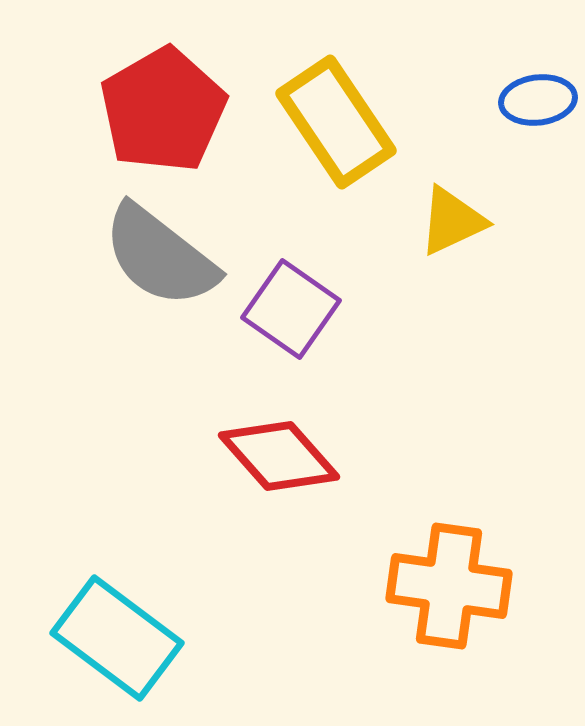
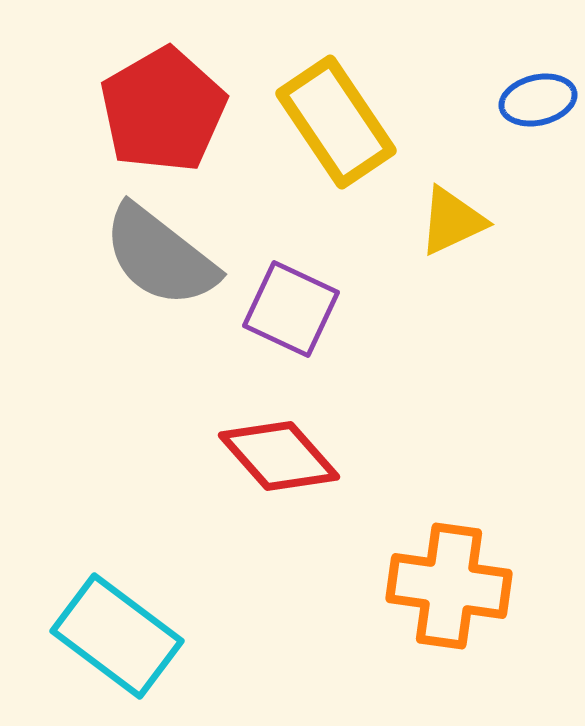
blue ellipse: rotated 6 degrees counterclockwise
purple square: rotated 10 degrees counterclockwise
cyan rectangle: moved 2 px up
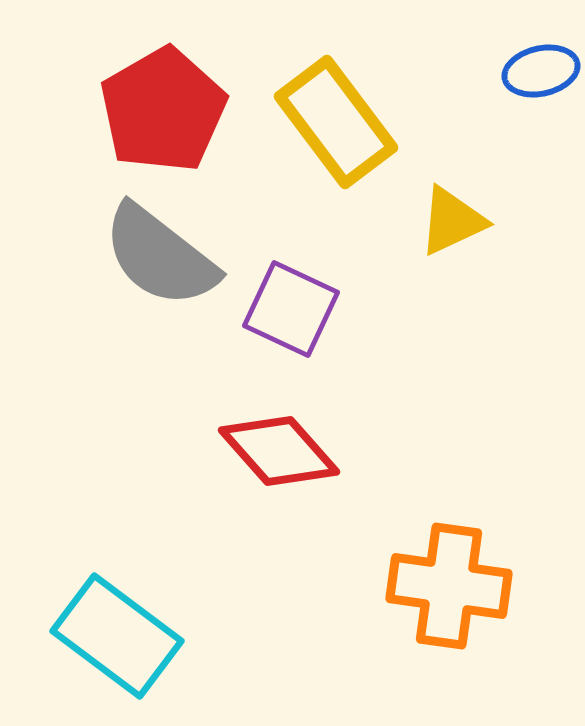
blue ellipse: moved 3 px right, 29 px up
yellow rectangle: rotated 3 degrees counterclockwise
red diamond: moved 5 px up
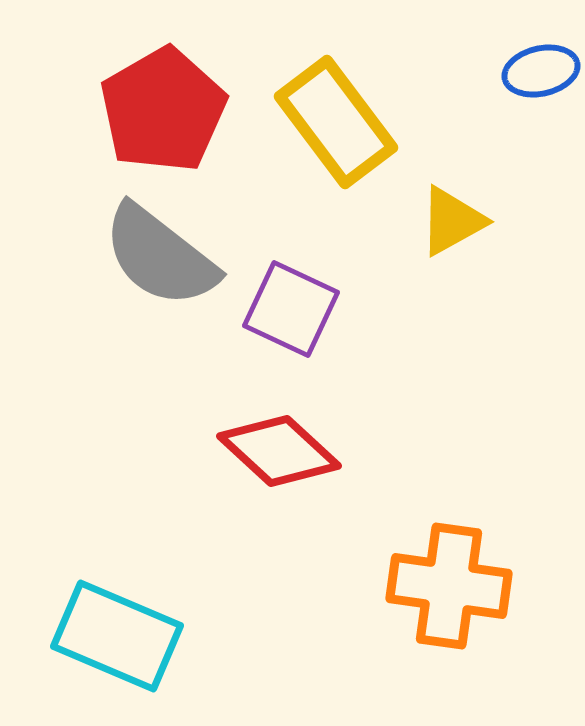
yellow triangle: rotated 4 degrees counterclockwise
red diamond: rotated 6 degrees counterclockwise
cyan rectangle: rotated 14 degrees counterclockwise
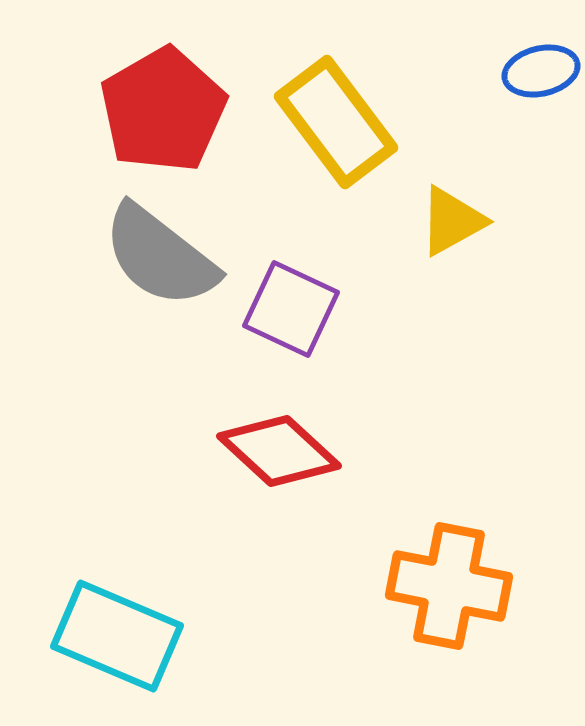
orange cross: rotated 3 degrees clockwise
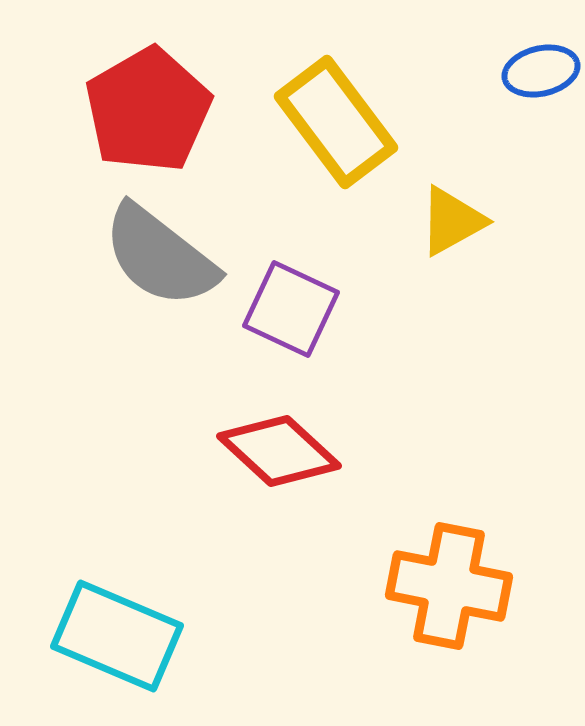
red pentagon: moved 15 px left
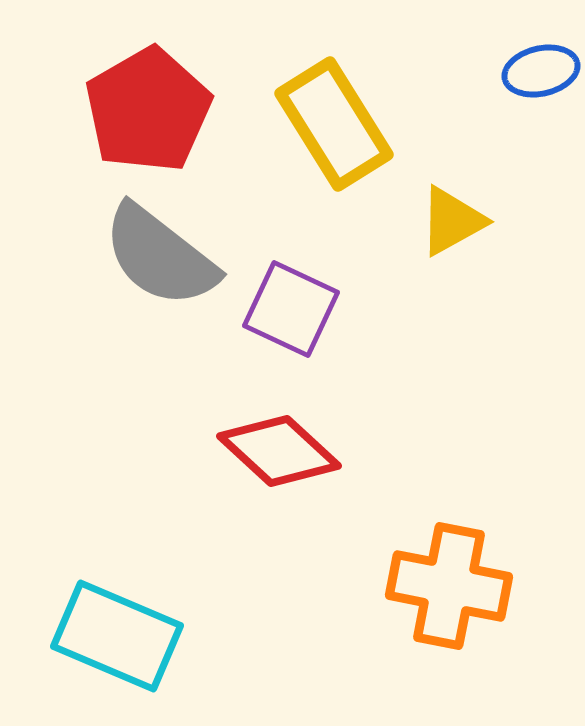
yellow rectangle: moved 2 px left, 2 px down; rotated 5 degrees clockwise
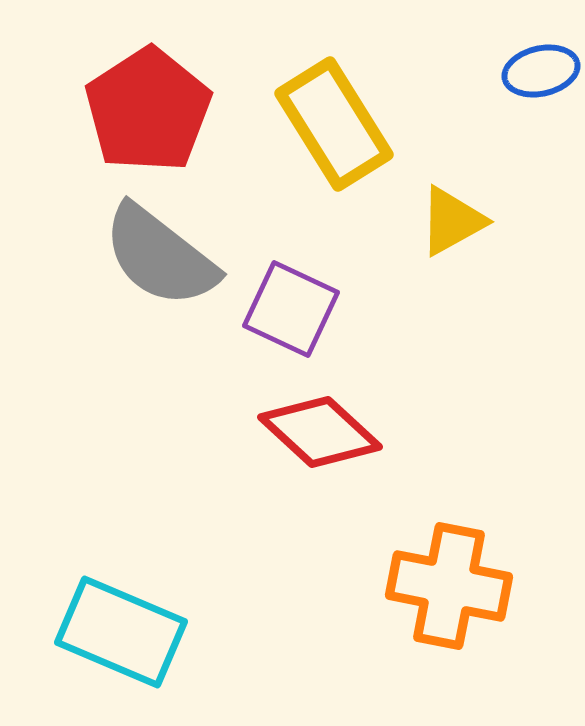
red pentagon: rotated 3 degrees counterclockwise
red diamond: moved 41 px right, 19 px up
cyan rectangle: moved 4 px right, 4 px up
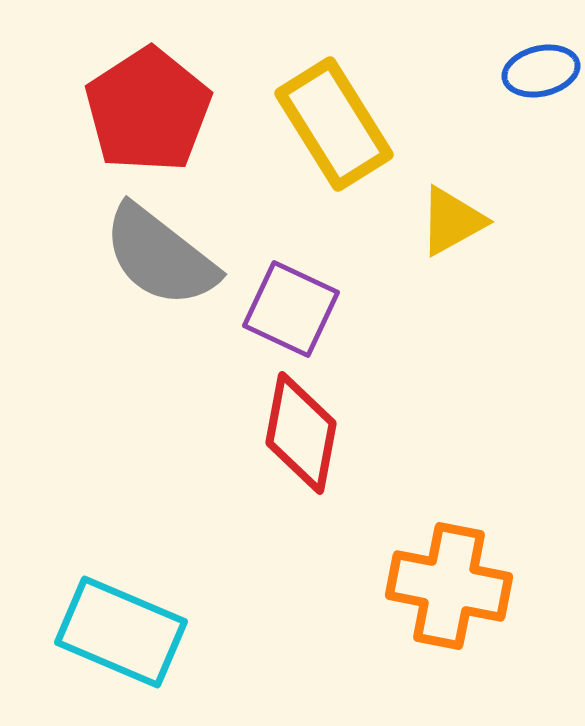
red diamond: moved 19 px left, 1 px down; rotated 58 degrees clockwise
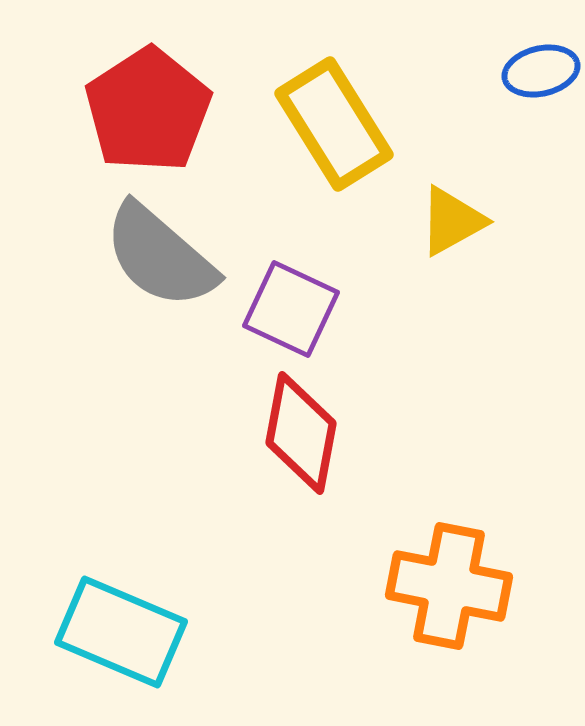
gray semicircle: rotated 3 degrees clockwise
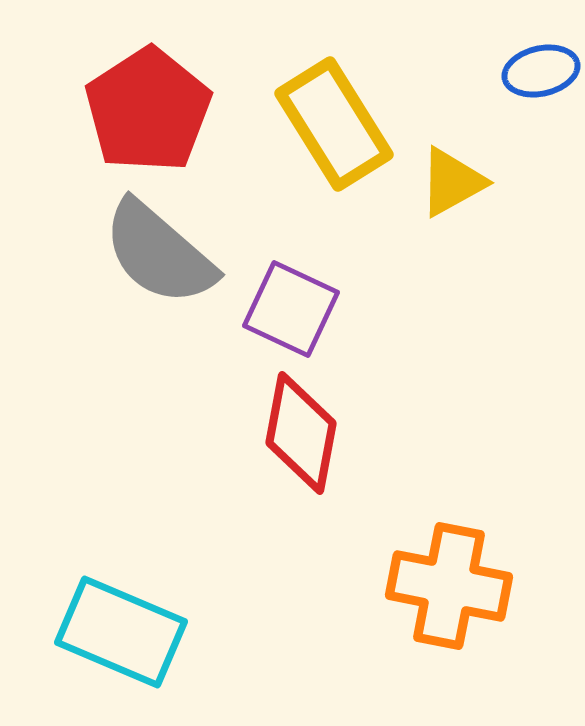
yellow triangle: moved 39 px up
gray semicircle: moved 1 px left, 3 px up
